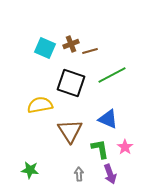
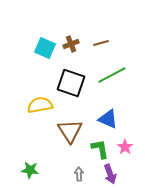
brown line: moved 11 px right, 8 px up
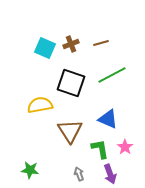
gray arrow: rotated 16 degrees counterclockwise
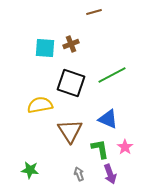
brown line: moved 7 px left, 31 px up
cyan square: rotated 20 degrees counterclockwise
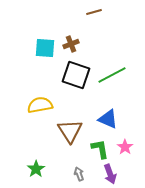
black square: moved 5 px right, 8 px up
green star: moved 6 px right, 1 px up; rotated 30 degrees clockwise
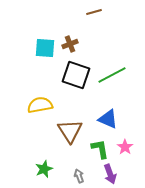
brown cross: moved 1 px left
green star: moved 8 px right; rotated 12 degrees clockwise
gray arrow: moved 2 px down
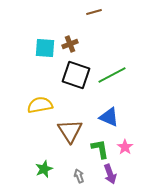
blue triangle: moved 1 px right, 2 px up
